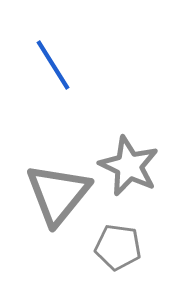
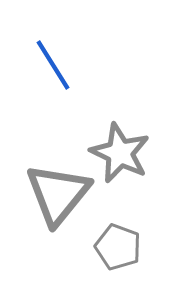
gray star: moved 9 px left, 13 px up
gray pentagon: rotated 12 degrees clockwise
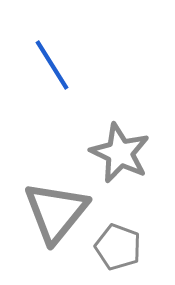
blue line: moved 1 px left
gray triangle: moved 2 px left, 18 px down
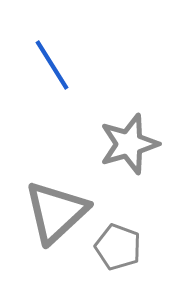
gray star: moved 9 px right, 9 px up; rotated 30 degrees clockwise
gray triangle: rotated 8 degrees clockwise
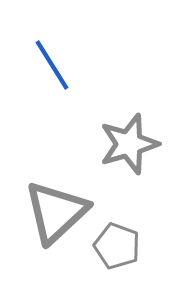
gray pentagon: moved 1 px left, 1 px up
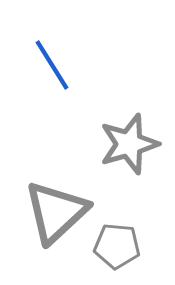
gray pentagon: rotated 15 degrees counterclockwise
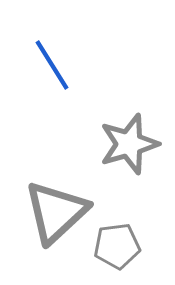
gray pentagon: rotated 12 degrees counterclockwise
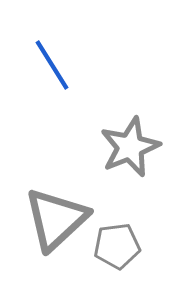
gray star: moved 1 px right, 3 px down; rotated 6 degrees counterclockwise
gray triangle: moved 7 px down
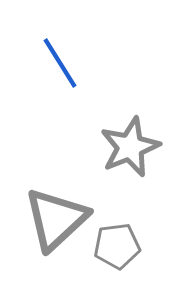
blue line: moved 8 px right, 2 px up
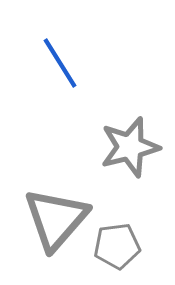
gray star: rotated 8 degrees clockwise
gray triangle: rotated 6 degrees counterclockwise
